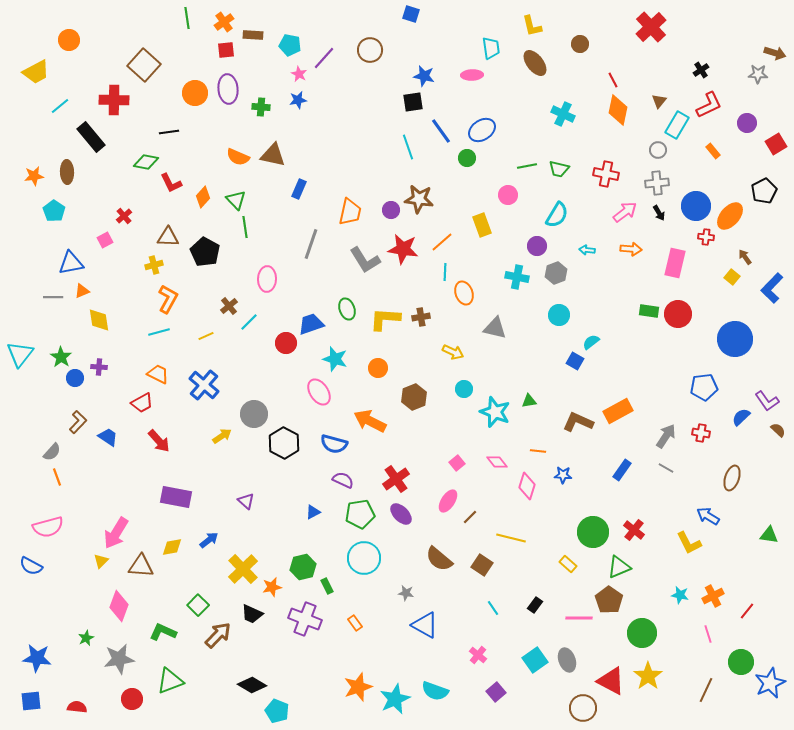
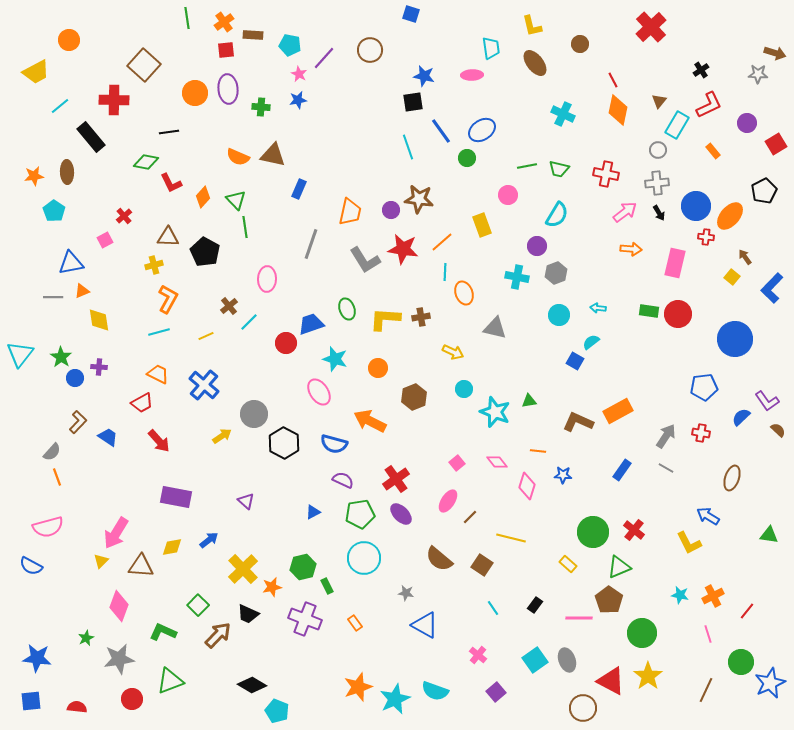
cyan arrow at (587, 250): moved 11 px right, 58 px down
black trapezoid at (252, 614): moved 4 px left
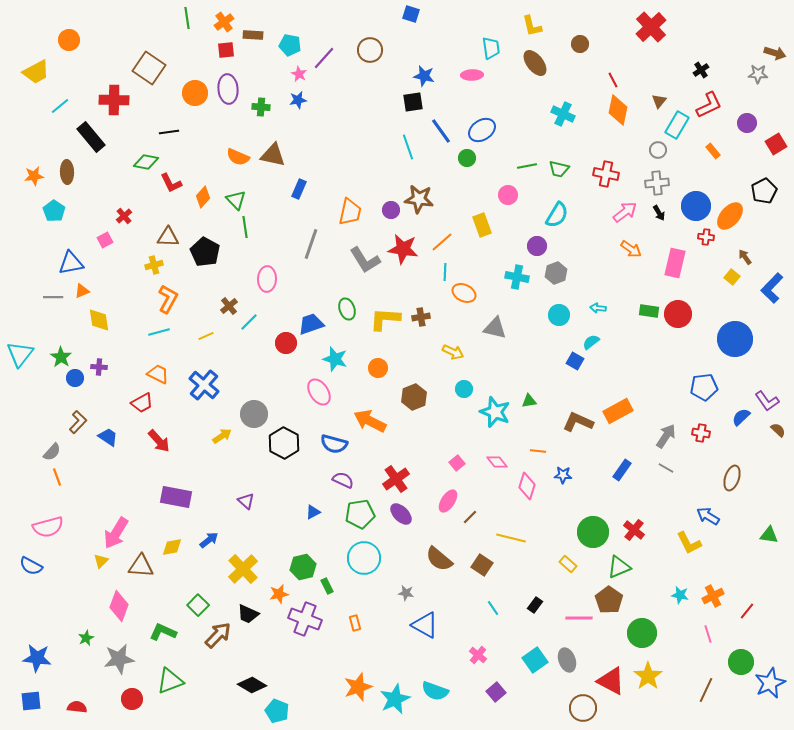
brown square at (144, 65): moved 5 px right, 3 px down; rotated 8 degrees counterclockwise
orange arrow at (631, 249): rotated 30 degrees clockwise
orange ellipse at (464, 293): rotated 45 degrees counterclockwise
orange star at (272, 587): moved 7 px right, 7 px down
orange rectangle at (355, 623): rotated 21 degrees clockwise
